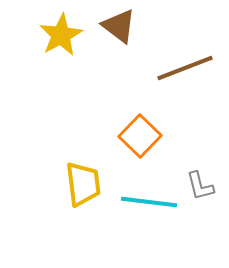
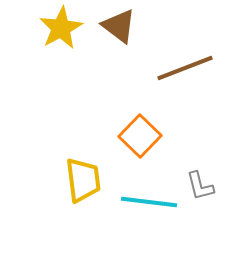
yellow star: moved 7 px up
yellow trapezoid: moved 4 px up
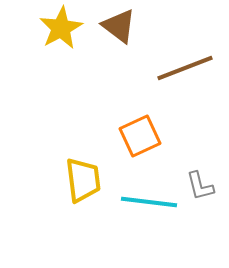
orange square: rotated 21 degrees clockwise
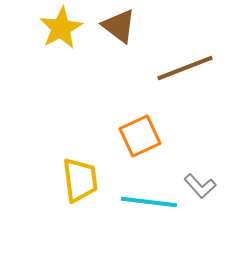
yellow trapezoid: moved 3 px left
gray L-shape: rotated 28 degrees counterclockwise
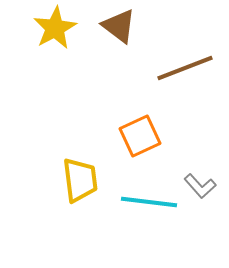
yellow star: moved 6 px left
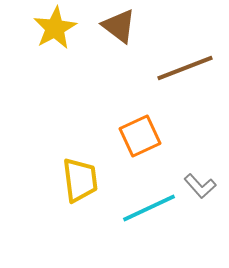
cyan line: moved 6 px down; rotated 32 degrees counterclockwise
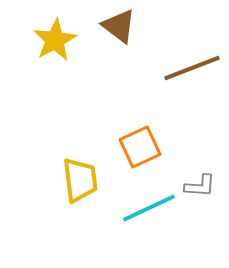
yellow star: moved 12 px down
brown line: moved 7 px right
orange square: moved 11 px down
gray L-shape: rotated 44 degrees counterclockwise
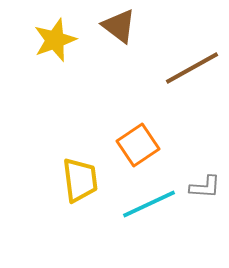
yellow star: rotated 9 degrees clockwise
brown line: rotated 8 degrees counterclockwise
orange square: moved 2 px left, 2 px up; rotated 9 degrees counterclockwise
gray L-shape: moved 5 px right, 1 px down
cyan line: moved 4 px up
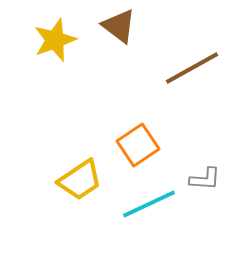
yellow trapezoid: rotated 63 degrees clockwise
gray L-shape: moved 8 px up
